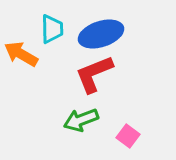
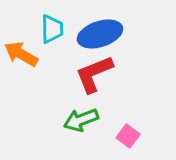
blue ellipse: moved 1 px left
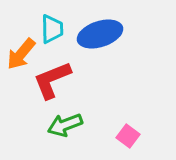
orange arrow: rotated 80 degrees counterclockwise
red L-shape: moved 42 px left, 6 px down
green arrow: moved 16 px left, 5 px down
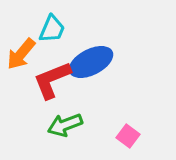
cyan trapezoid: rotated 24 degrees clockwise
blue ellipse: moved 9 px left, 28 px down; rotated 9 degrees counterclockwise
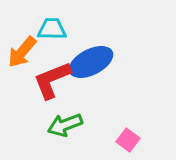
cyan trapezoid: rotated 112 degrees counterclockwise
orange arrow: moved 1 px right, 2 px up
pink square: moved 4 px down
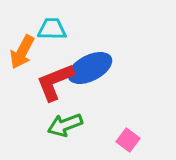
orange arrow: rotated 12 degrees counterclockwise
blue ellipse: moved 1 px left, 6 px down
red L-shape: moved 3 px right, 2 px down
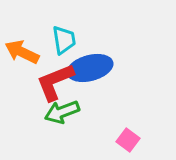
cyan trapezoid: moved 12 px right, 11 px down; rotated 80 degrees clockwise
orange arrow: rotated 88 degrees clockwise
blue ellipse: rotated 12 degrees clockwise
green arrow: moved 3 px left, 13 px up
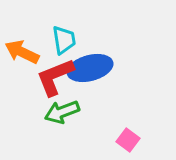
red L-shape: moved 5 px up
